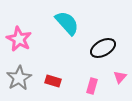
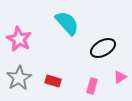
pink triangle: rotated 16 degrees clockwise
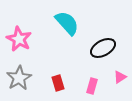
red rectangle: moved 5 px right, 2 px down; rotated 56 degrees clockwise
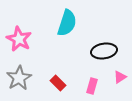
cyan semicircle: rotated 60 degrees clockwise
black ellipse: moved 1 px right, 3 px down; rotated 20 degrees clockwise
red rectangle: rotated 28 degrees counterclockwise
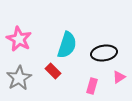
cyan semicircle: moved 22 px down
black ellipse: moved 2 px down
pink triangle: moved 1 px left
red rectangle: moved 5 px left, 12 px up
